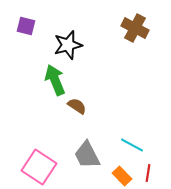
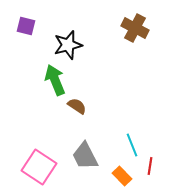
cyan line: rotated 40 degrees clockwise
gray trapezoid: moved 2 px left, 1 px down
red line: moved 2 px right, 7 px up
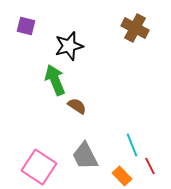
black star: moved 1 px right, 1 px down
red line: rotated 36 degrees counterclockwise
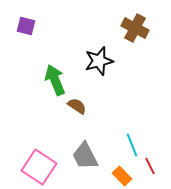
black star: moved 30 px right, 15 px down
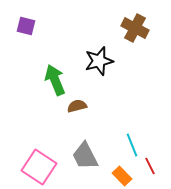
brown semicircle: rotated 48 degrees counterclockwise
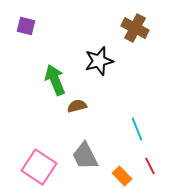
cyan line: moved 5 px right, 16 px up
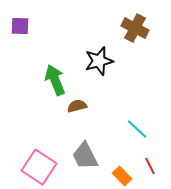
purple square: moved 6 px left; rotated 12 degrees counterclockwise
cyan line: rotated 25 degrees counterclockwise
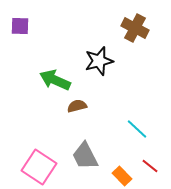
green arrow: rotated 44 degrees counterclockwise
red line: rotated 24 degrees counterclockwise
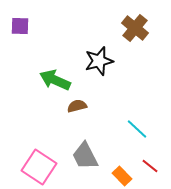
brown cross: rotated 12 degrees clockwise
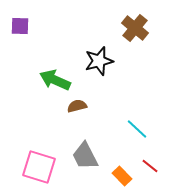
pink square: rotated 16 degrees counterclockwise
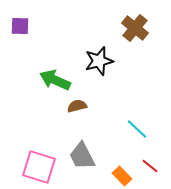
gray trapezoid: moved 3 px left
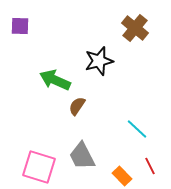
brown semicircle: rotated 42 degrees counterclockwise
red line: rotated 24 degrees clockwise
